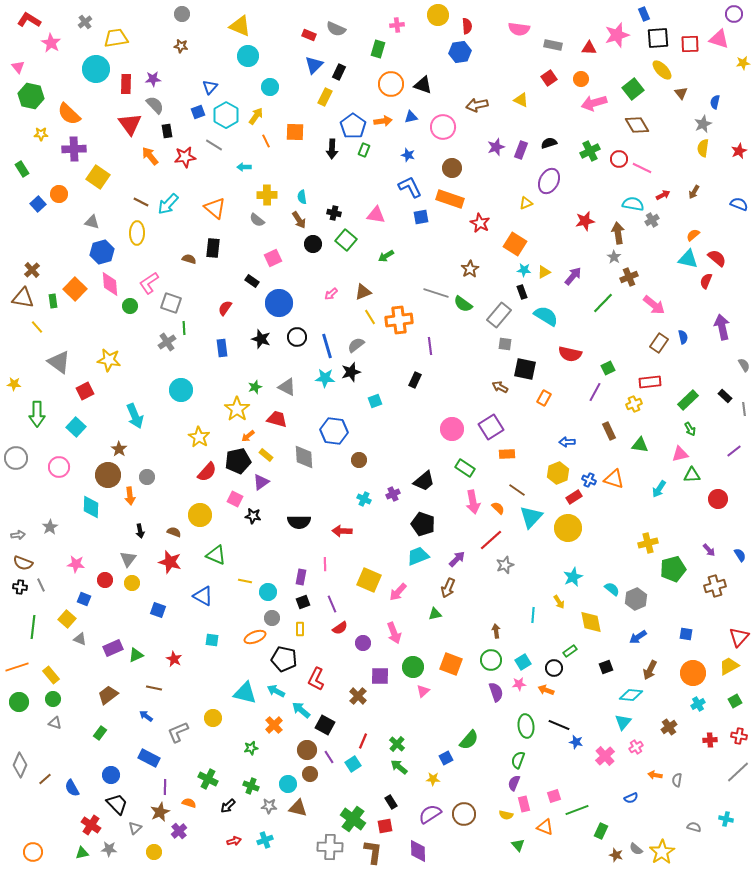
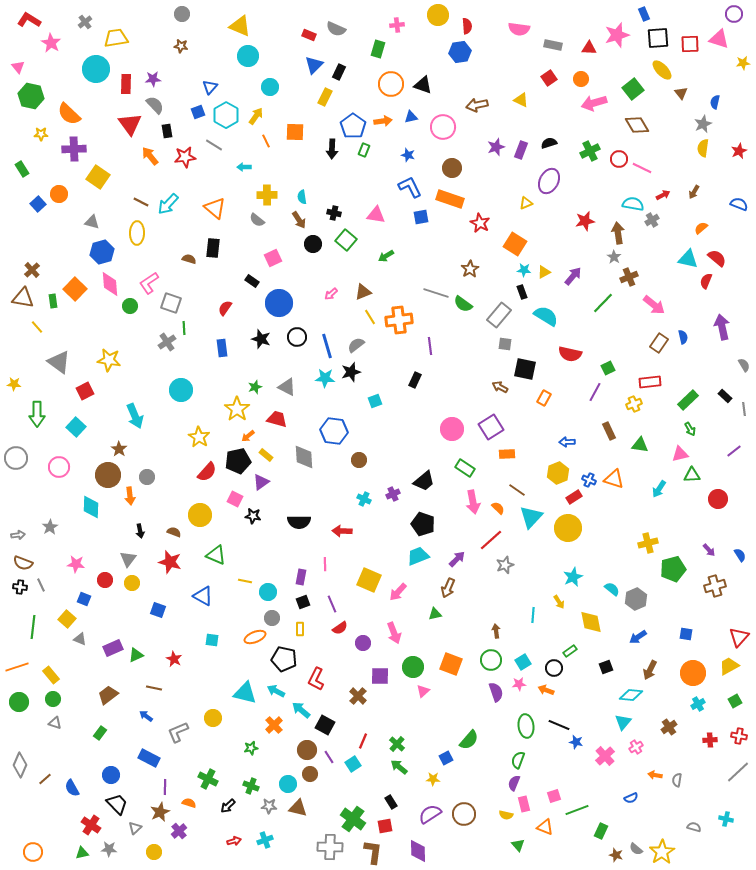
orange semicircle at (693, 235): moved 8 px right, 7 px up
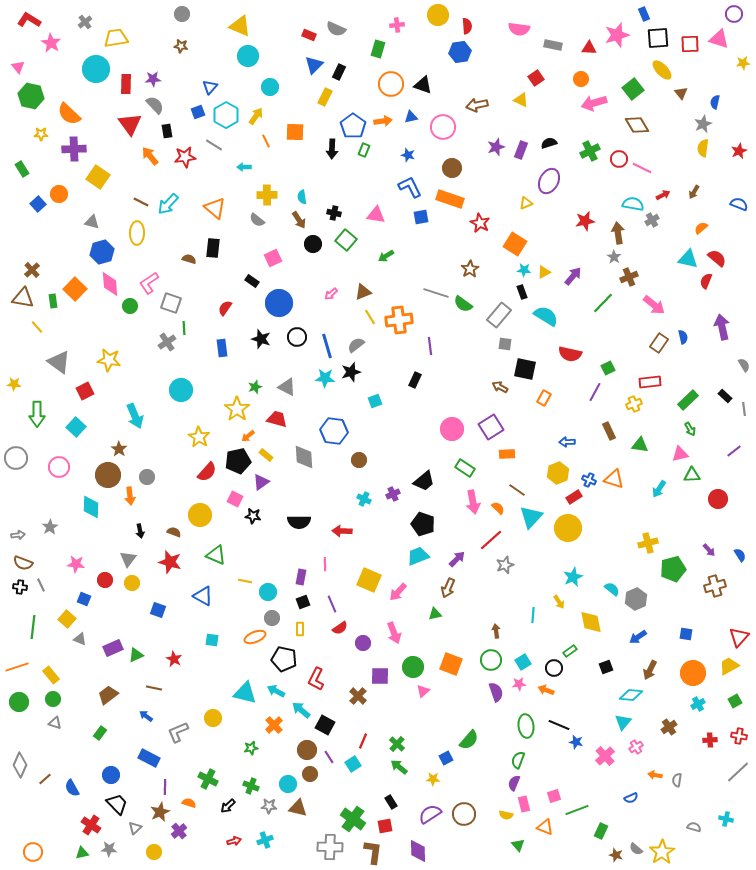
red square at (549, 78): moved 13 px left
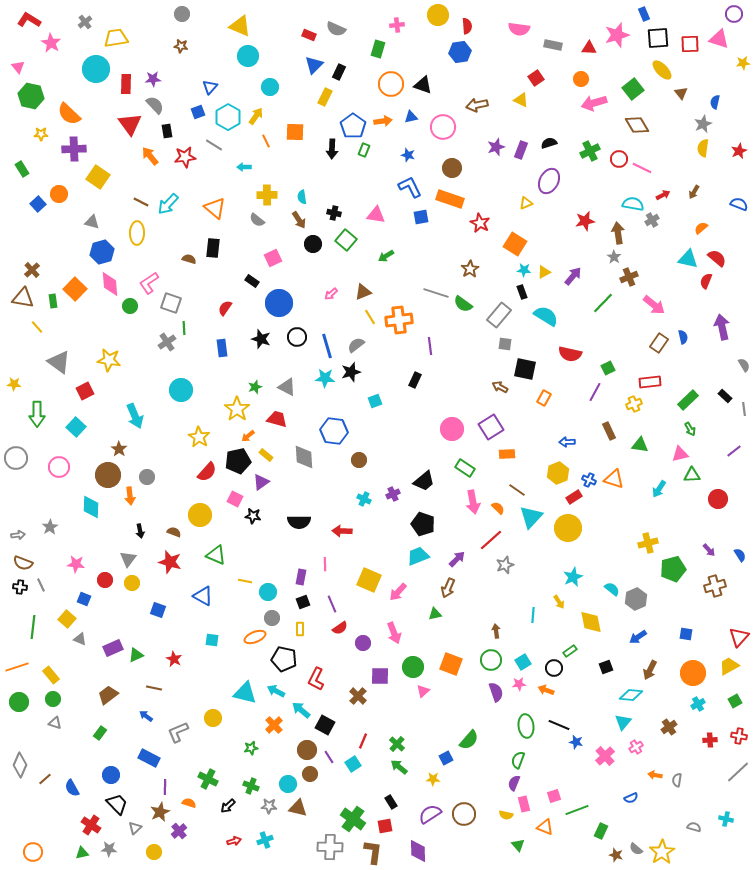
cyan hexagon at (226, 115): moved 2 px right, 2 px down
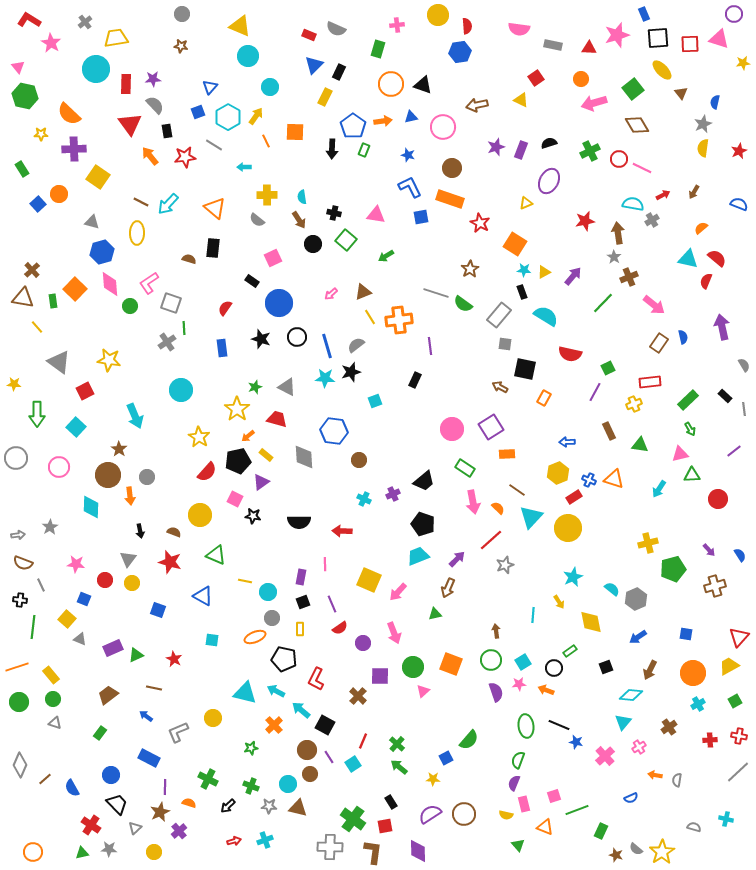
green hexagon at (31, 96): moved 6 px left
black cross at (20, 587): moved 13 px down
pink cross at (636, 747): moved 3 px right
